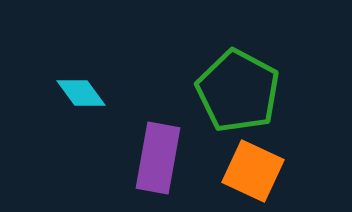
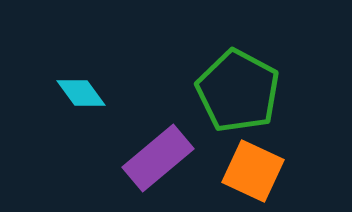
purple rectangle: rotated 40 degrees clockwise
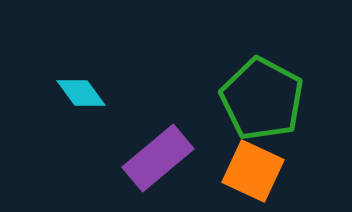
green pentagon: moved 24 px right, 8 px down
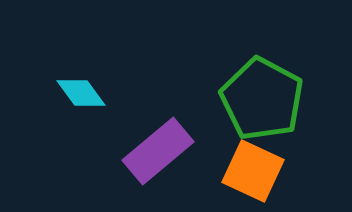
purple rectangle: moved 7 px up
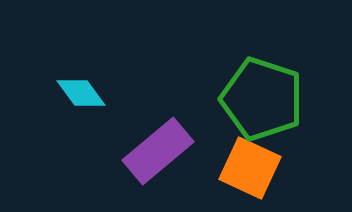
green pentagon: rotated 10 degrees counterclockwise
orange square: moved 3 px left, 3 px up
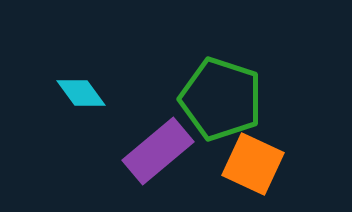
green pentagon: moved 41 px left
orange square: moved 3 px right, 4 px up
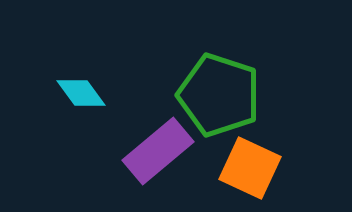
green pentagon: moved 2 px left, 4 px up
orange square: moved 3 px left, 4 px down
